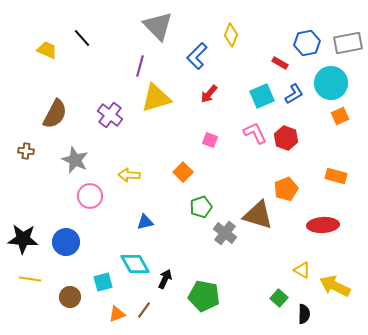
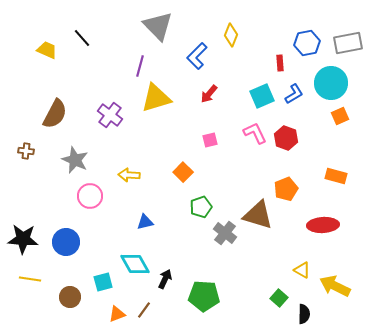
red rectangle at (280, 63): rotated 56 degrees clockwise
pink square at (210, 140): rotated 35 degrees counterclockwise
green pentagon at (204, 296): rotated 8 degrees counterclockwise
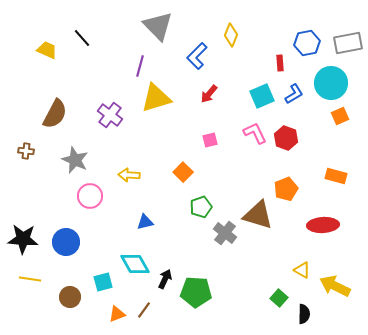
green pentagon at (204, 296): moved 8 px left, 4 px up
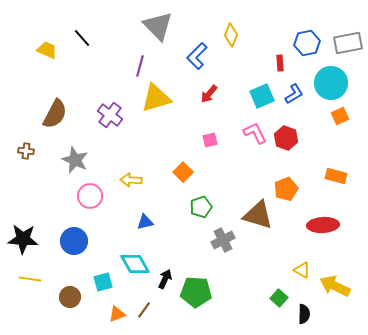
yellow arrow at (129, 175): moved 2 px right, 5 px down
gray cross at (225, 233): moved 2 px left, 7 px down; rotated 25 degrees clockwise
blue circle at (66, 242): moved 8 px right, 1 px up
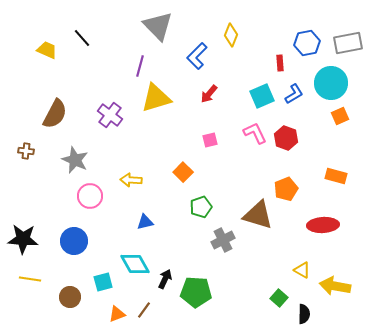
yellow arrow at (335, 286): rotated 16 degrees counterclockwise
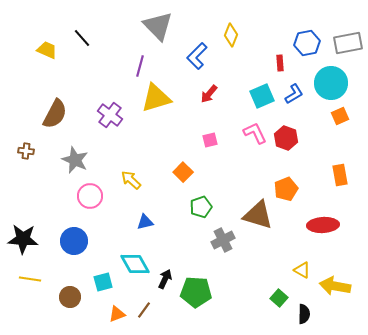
orange rectangle at (336, 176): moved 4 px right, 1 px up; rotated 65 degrees clockwise
yellow arrow at (131, 180): rotated 40 degrees clockwise
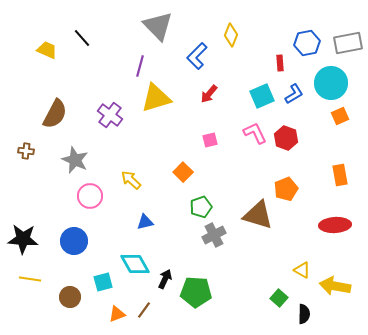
red ellipse at (323, 225): moved 12 px right
gray cross at (223, 240): moved 9 px left, 5 px up
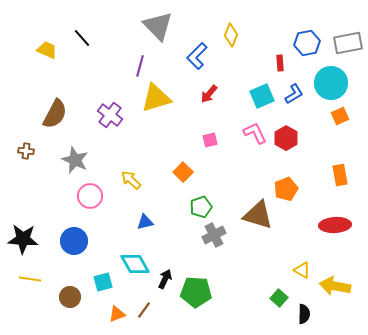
red hexagon at (286, 138): rotated 10 degrees clockwise
